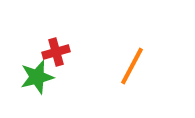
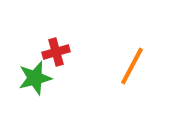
green star: moved 2 px left, 1 px down
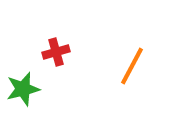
green star: moved 12 px left, 11 px down
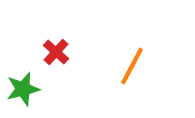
red cross: rotated 32 degrees counterclockwise
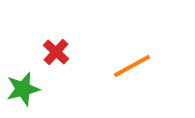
orange line: rotated 33 degrees clockwise
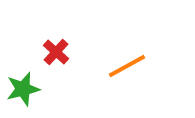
orange line: moved 5 px left
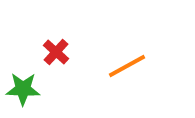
green star: rotated 16 degrees clockwise
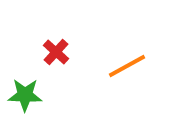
green star: moved 2 px right, 6 px down
